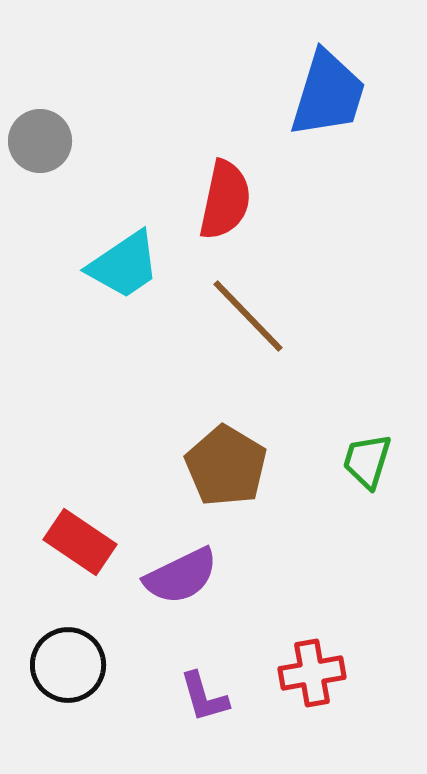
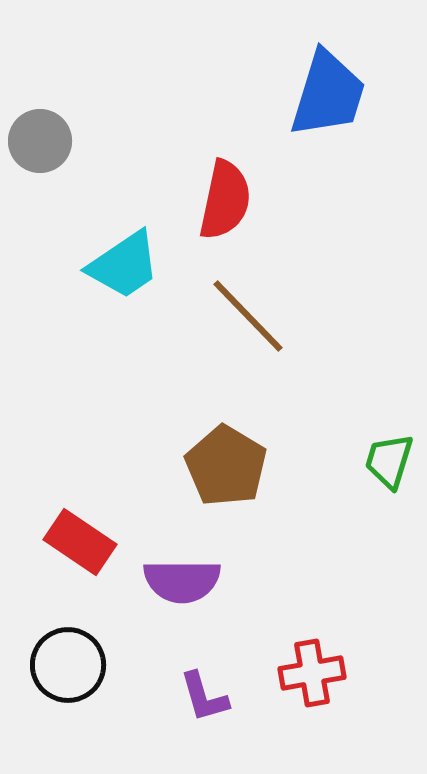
green trapezoid: moved 22 px right
purple semicircle: moved 1 px right, 5 px down; rotated 26 degrees clockwise
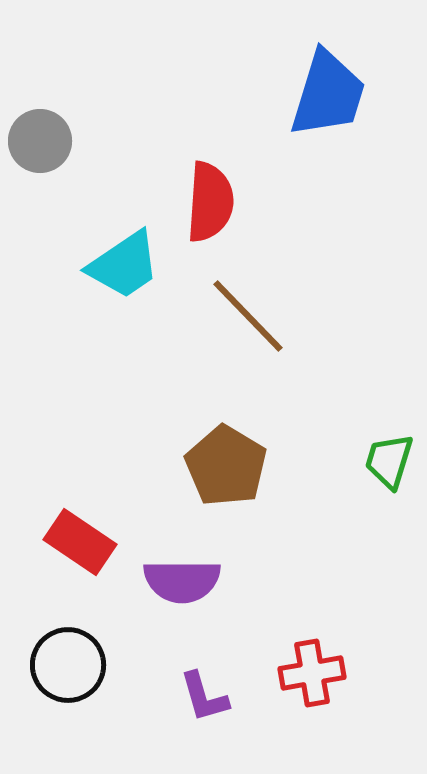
red semicircle: moved 15 px left, 2 px down; rotated 8 degrees counterclockwise
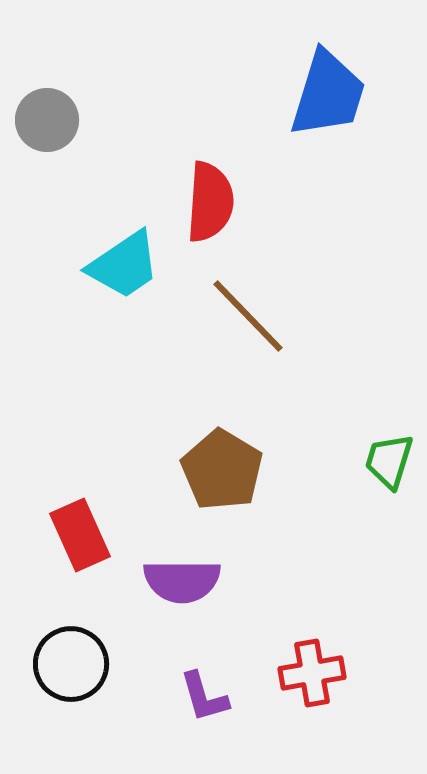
gray circle: moved 7 px right, 21 px up
brown pentagon: moved 4 px left, 4 px down
red rectangle: moved 7 px up; rotated 32 degrees clockwise
black circle: moved 3 px right, 1 px up
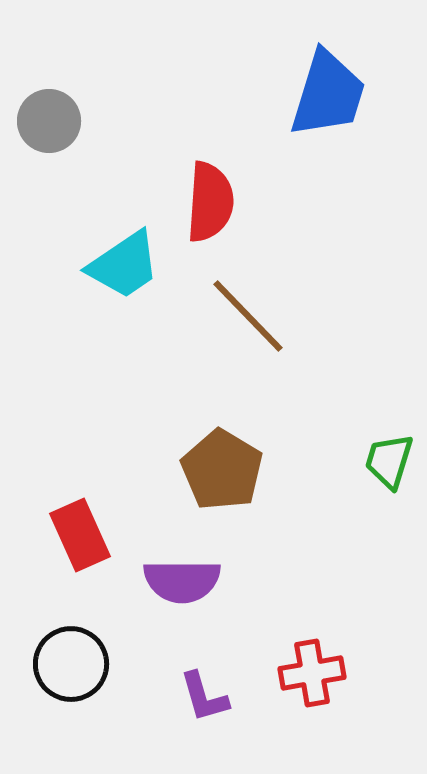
gray circle: moved 2 px right, 1 px down
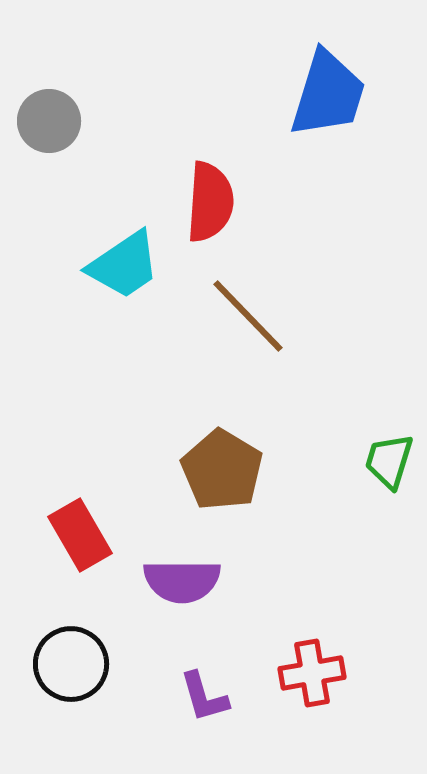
red rectangle: rotated 6 degrees counterclockwise
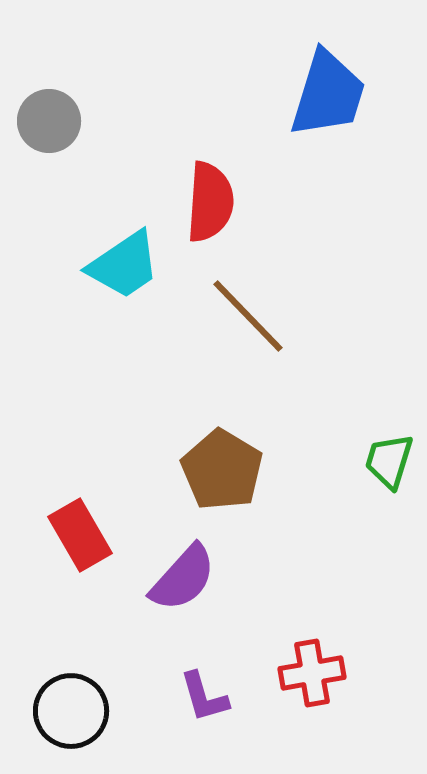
purple semicircle: moved 1 px right, 3 px up; rotated 48 degrees counterclockwise
black circle: moved 47 px down
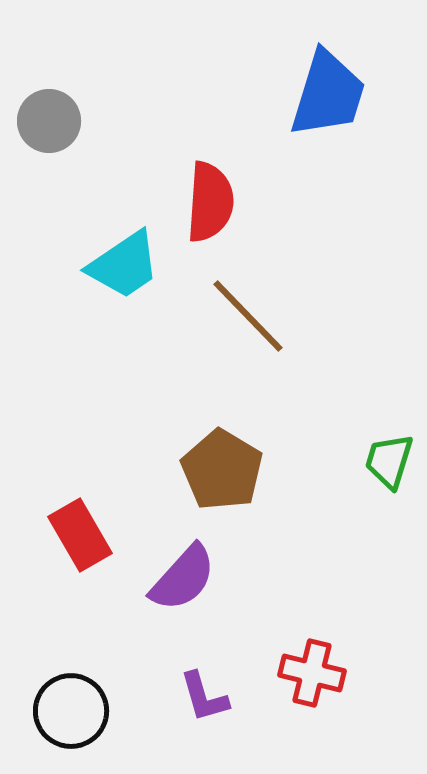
red cross: rotated 24 degrees clockwise
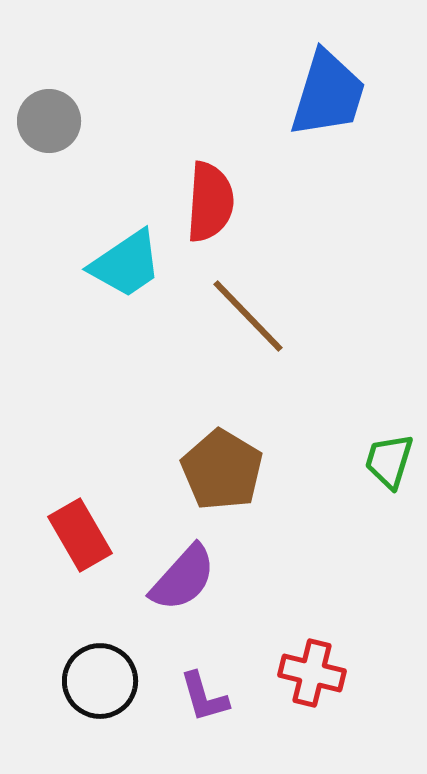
cyan trapezoid: moved 2 px right, 1 px up
black circle: moved 29 px right, 30 px up
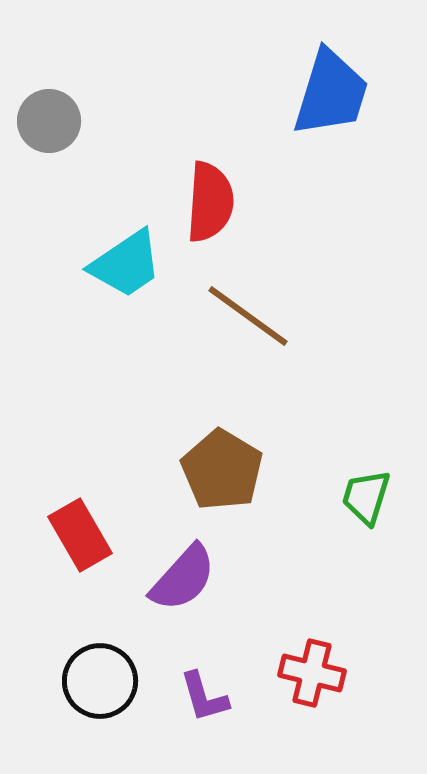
blue trapezoid: moved 3 px right, 1 px up
brown line: rotated 10 degrees counterclockwise
green trapezoid: moved 23 px left, 36 px down
